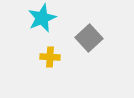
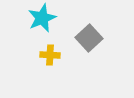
yellow cross: moved 2 px up
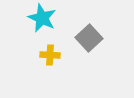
cyan star: rotated 24 degrees counterclockwise
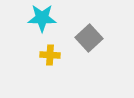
cyan star: rotated 24 degrees counterclockwise
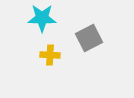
gray square: rotated 16 degrees clockwise
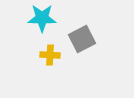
gray square: moved 7 px left, 1 px down
